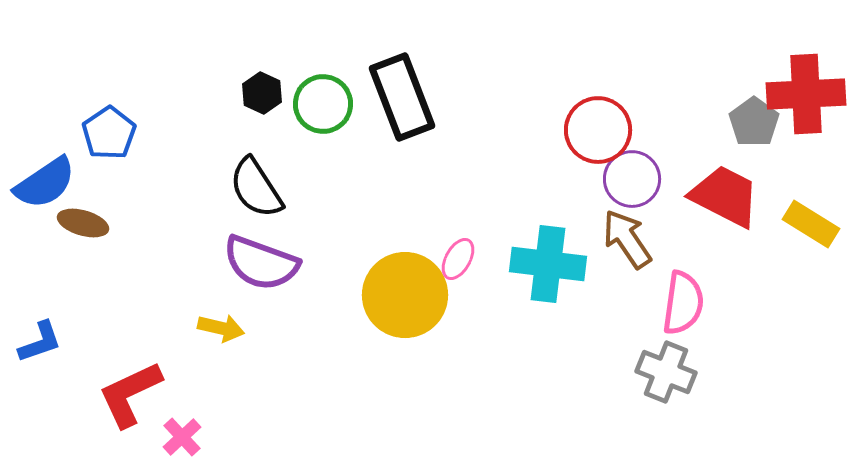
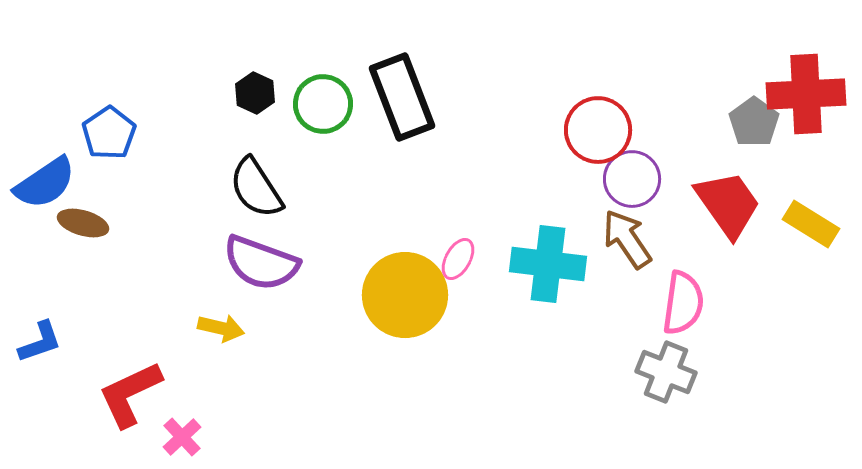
black hexagon: moved 7 px left
red trapezoid: moved 3 px right, 8 px down; rotated 28 degrees clockwise
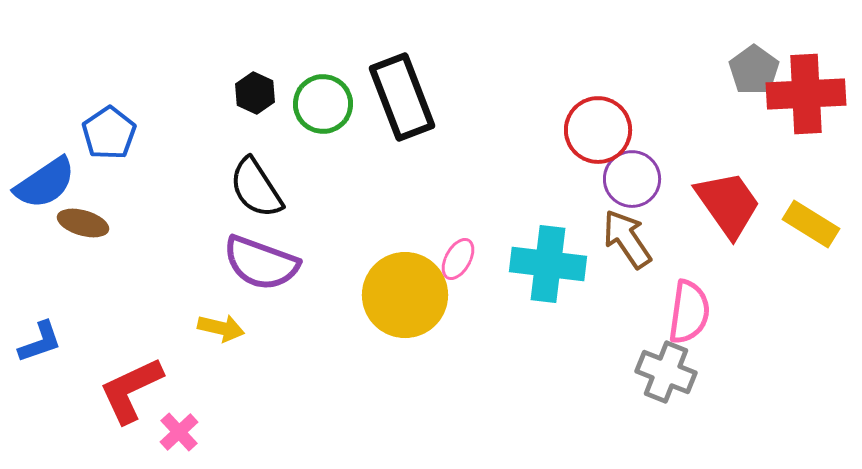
gray pentagon: moved 52 px up
pink semicircle: moved 6 px right, 9 px down
red L-shape: moved 1 px right, 4 px up
pink cross: moved 3 px left, 5 px up
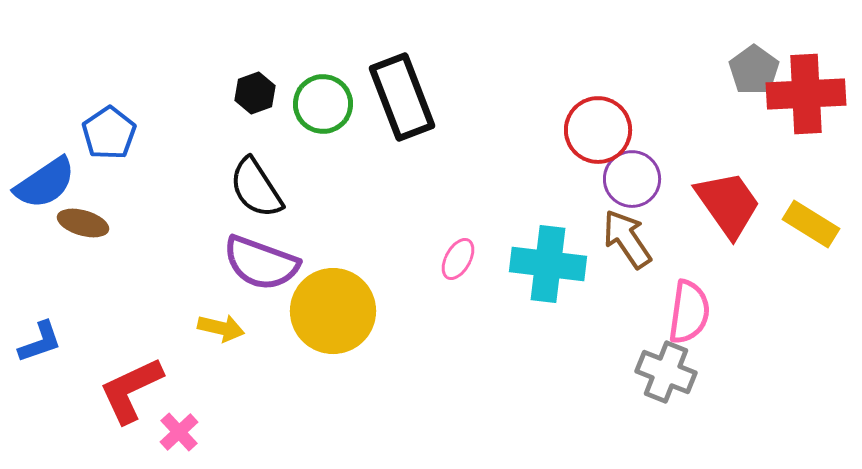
black hexagon: rotated 15 degrees clockwise
yellow circle: moved 72 px left, 16 px down
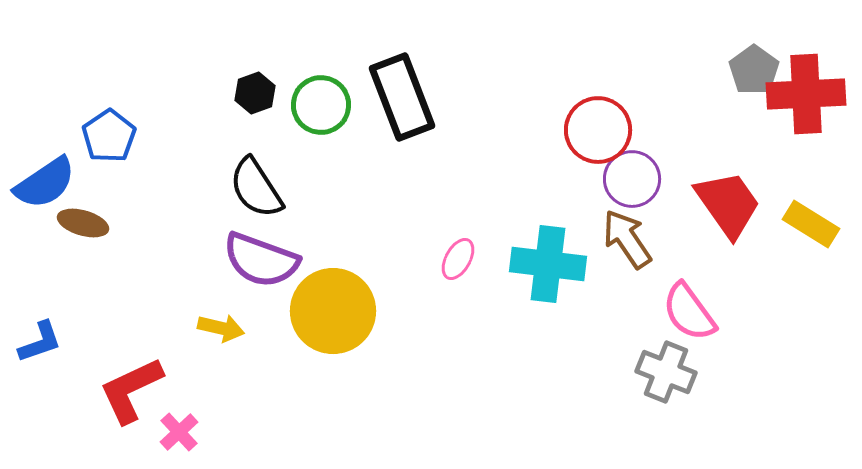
green circle: moved 2 px left, 1 px down
blue pentagon: moved 3 px down
purple semicircle: moved 3 px up
pink semicircle: rotated 136 degrees clockwise
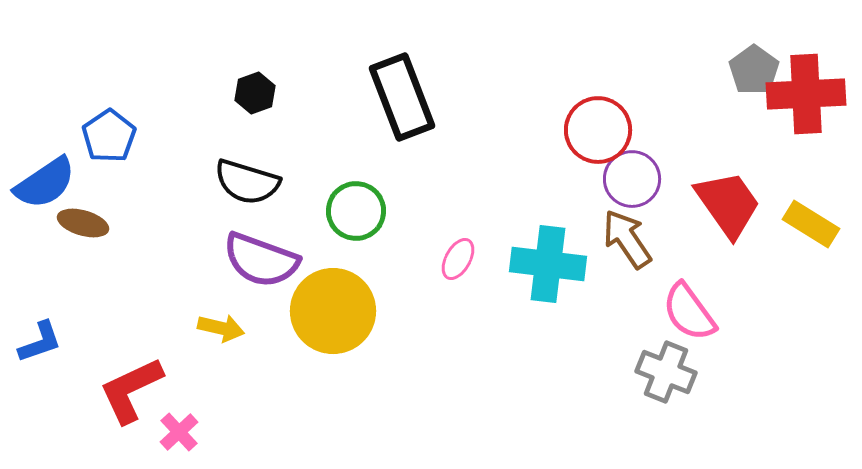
green circle: moved 35 px right, 106 px down
black semicircle: moved 9 px left, 6 px up; rotated 40 degrees counterclockwise
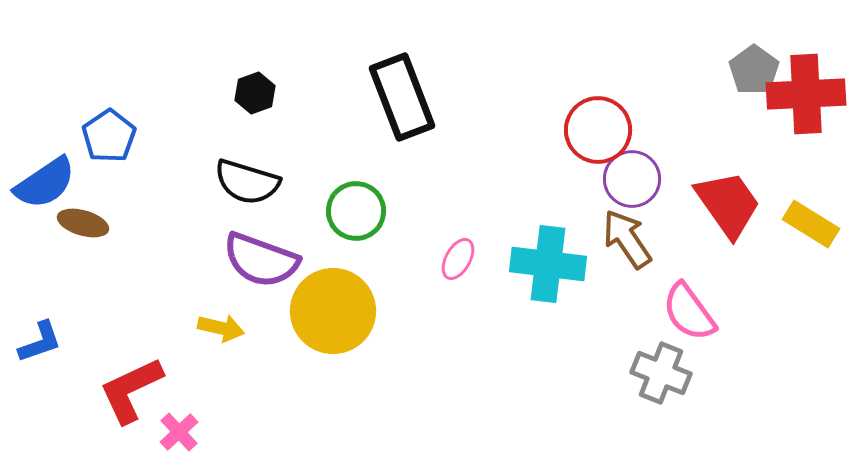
gray cross: moved 5 px left, 1 px down
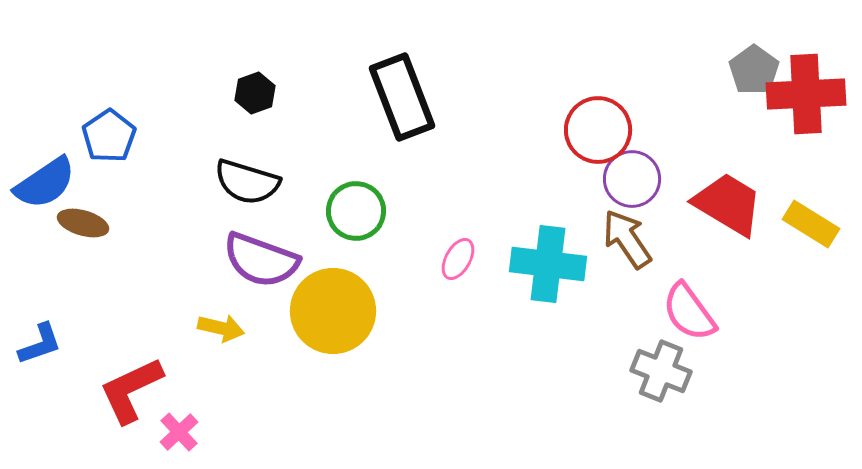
red trapezoid: rotated 24 degrees counterclockwise
blue L-shape: moved 2 px down
gray cross: moved 2 px up
